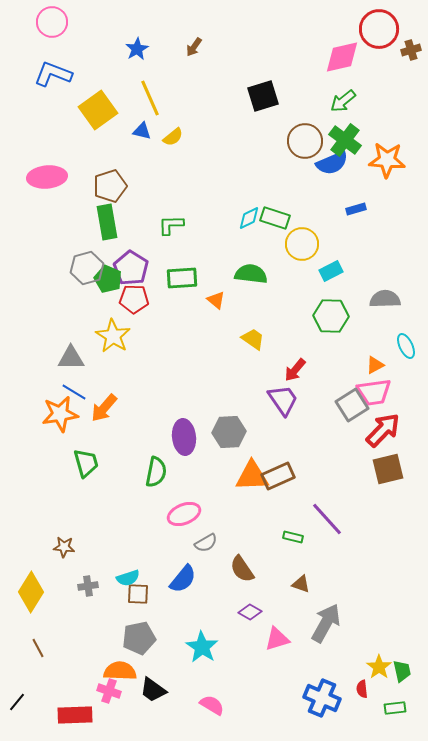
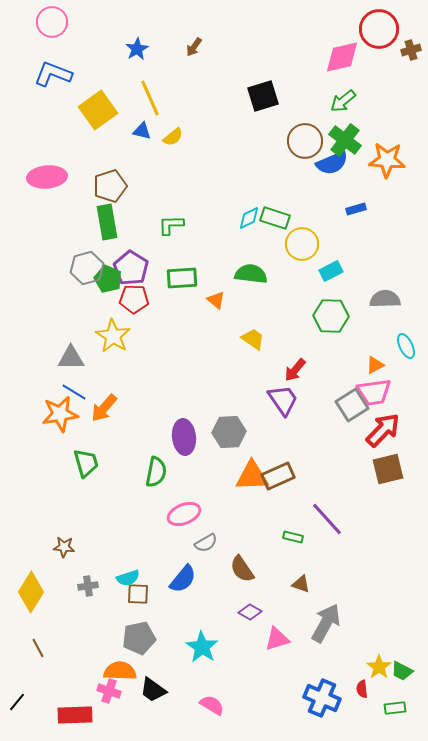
green trapezoid at (402, 671): rotated 130 degrees clockwise
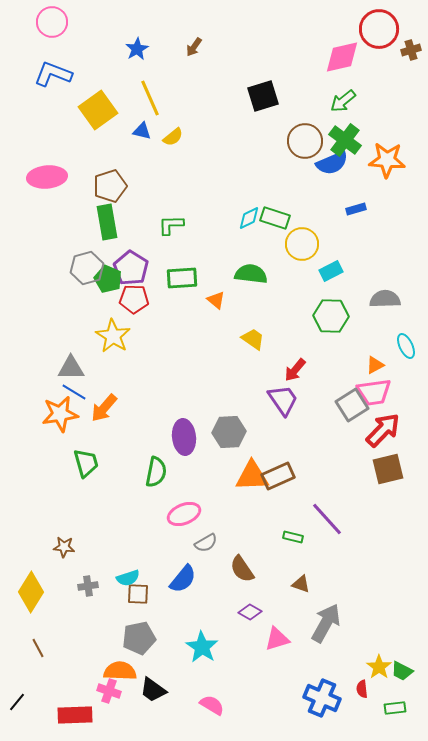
gray triangle at (71, 358): moved 10 px down
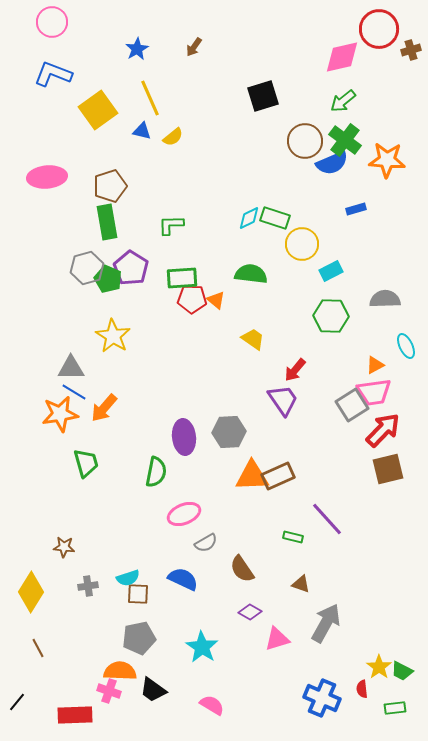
red pentagon at (134, 299): moved 58 px right
blue semicircle at (183, 579): rotated 104 degrees counterclockwise
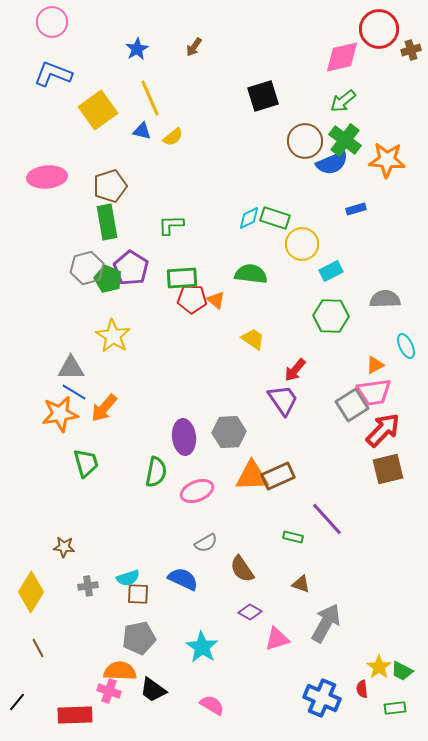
pink ellipse at (184, 514): moved 13 px right, 23 px up
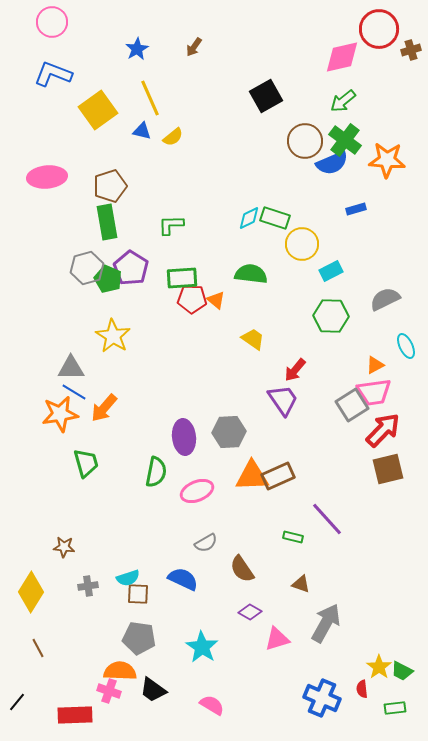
black square at (263, 96): moved 3 px right; rotated 12 degrees counterclockwise
gray semicircle at (385, 299): rotated 24 degrees counterclockwise
gray pentagon at (139, 638): rotated 20 degrees clockwise
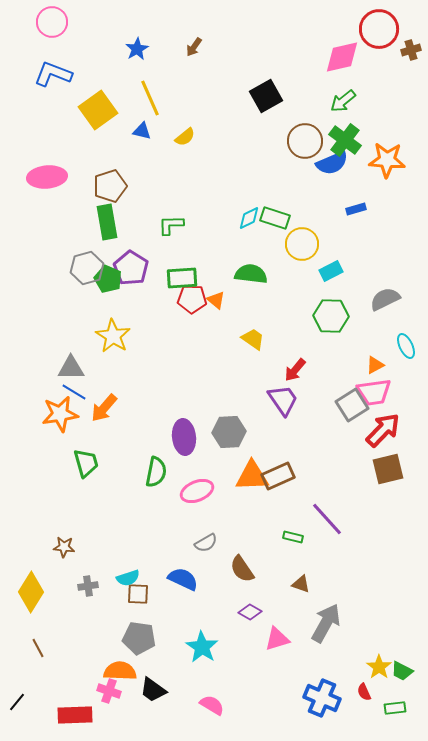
yellow semicircle at (173, 137): moved 12 px right
red semicircle at (362, 689): moved 2 px right, 3 px down; rotated 18 degrees counterclockwise
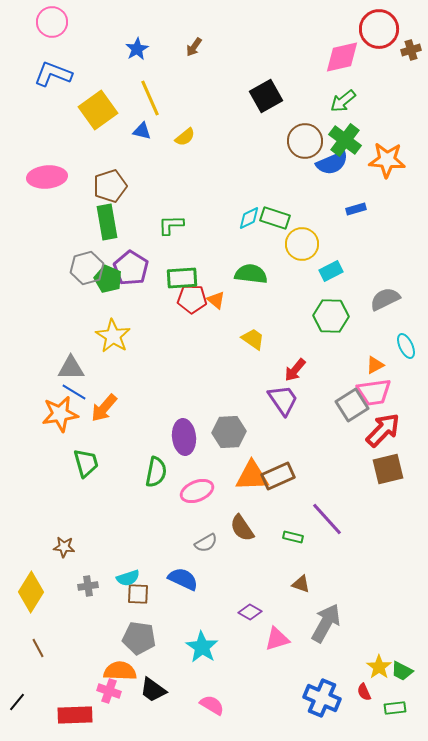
brown semicircle at (242, 569): moved 41 px up
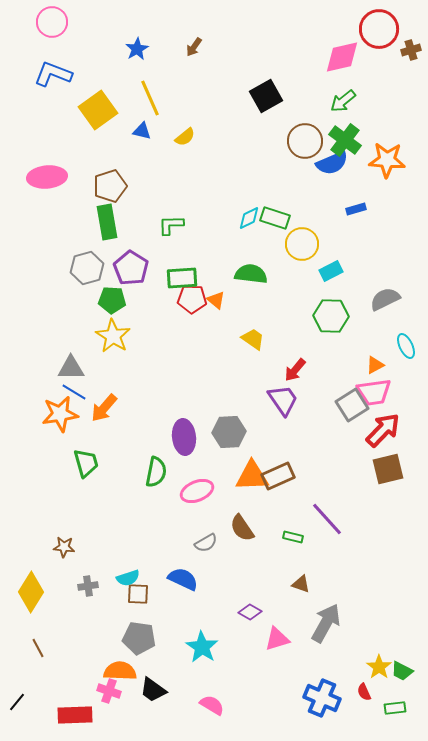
green pentagon at (108, 279): moved 4 px right, 21 px down; rotated 20 degrees counterclockwise
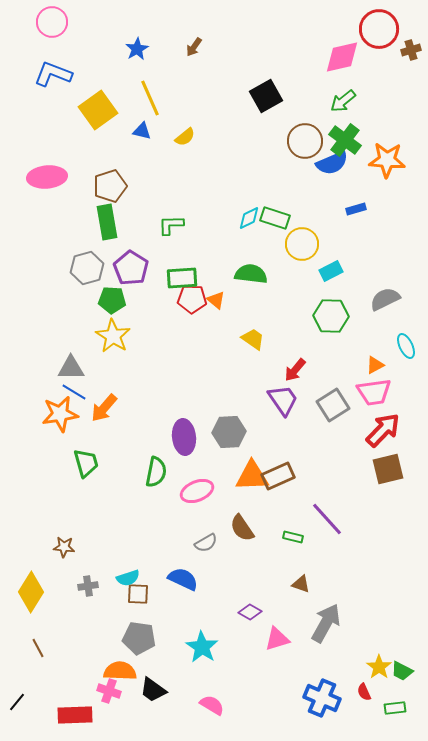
gray square at (352, 405): moved 19 px left
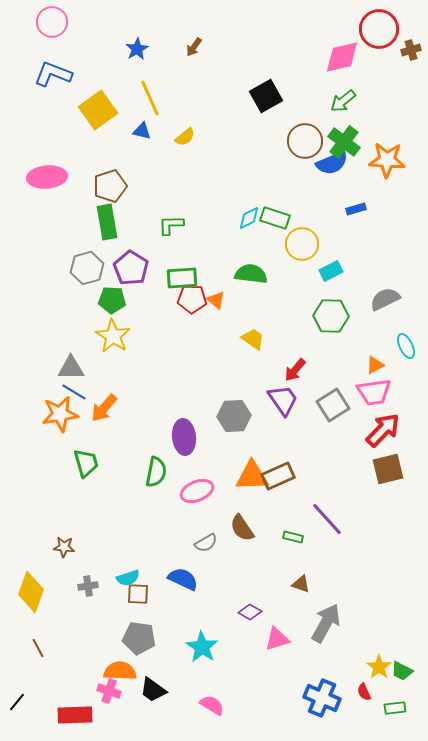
green cross at (345, 140): moved 1 px left, 2 px down
gray hexagon at (229, 432): moved 5 px right, 16 px up
yellow diamond at (31, 592): rotated 12 degrees counterclockwise
